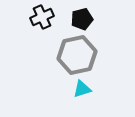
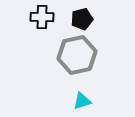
black cross: rotated 25 degrees clockwise
cyan triangle: moved 12 px down
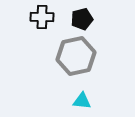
gray hexagon: moved 1 px left, 1 px down
cyan triangle: rotated 24 degrees clockwise
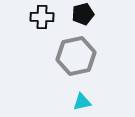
black pentagon: moved 1 px right, 5 px up
cyan triangle: moved 1 px down; rotated 18 degrees counterclockwise
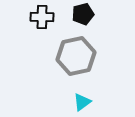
cyan triangle: rotated 24 degrees counterclockwise
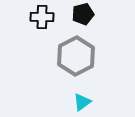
gray hexagon: rotated 15 degrees counterclockwise
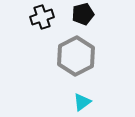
black cross: rotated 20 degrees counterclockwise
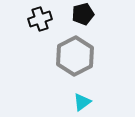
black cross: moved 2 px left, 2 px down
gray hexagon: moved 1 px left
